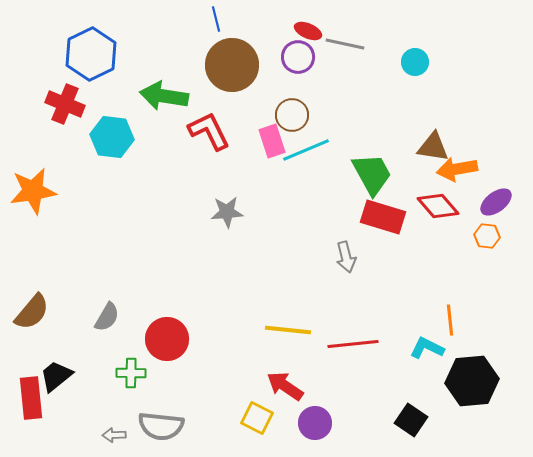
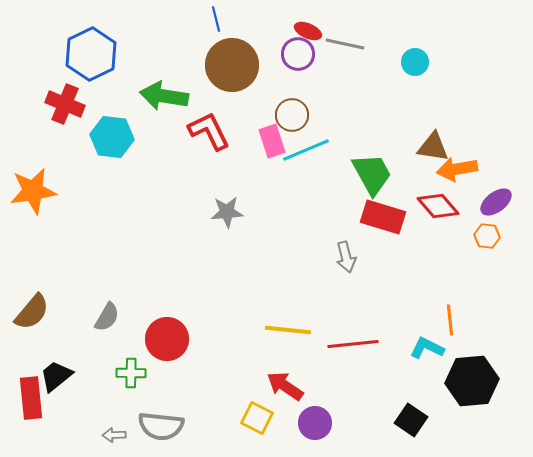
purple circle at (298, 57): moved 3 px up
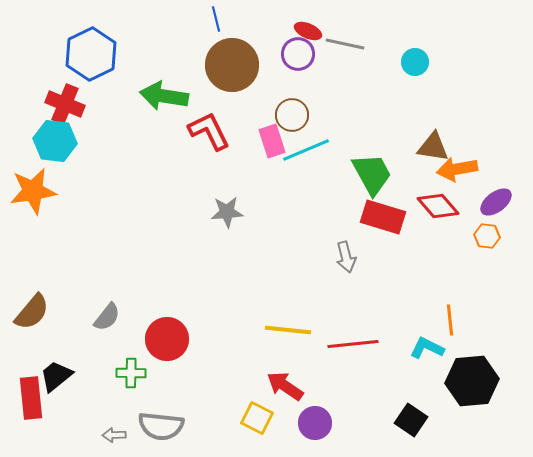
cyan hexagon at (112, 137): moved 57 px left, 4 px down
gray semicircle at (107, 317): rotated 8 degrees clockwise
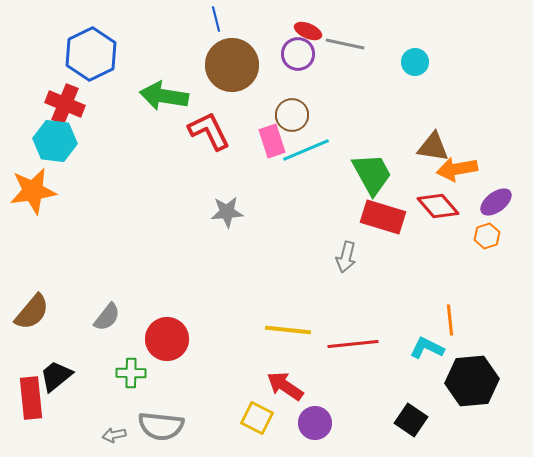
orange hexagon at (487, 236): rotated 25 degrees counterclockwise
gray arrow at (346, 257): rotated 28 degrees clockwise
gray arrow at (114, 435): rotated 10 degrees counterclockwise
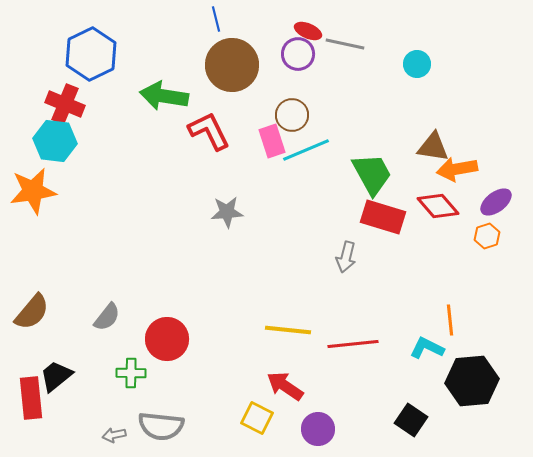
cyan circle at (415, 62): moved 2 px right, 2 px down
purple circle at (315, 423): moved 3 px right, 6 px down
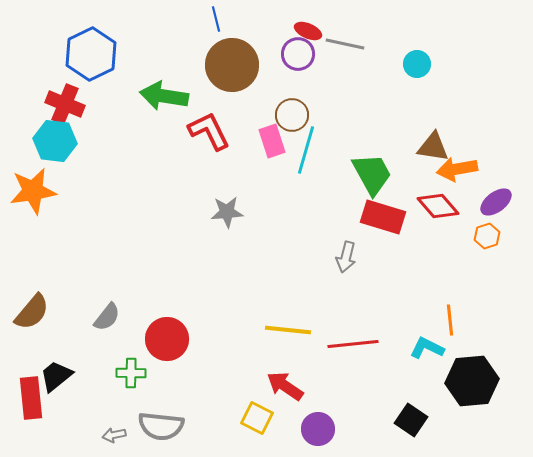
cyan line at (306, 150): rotated 51 degrees counterclockwise
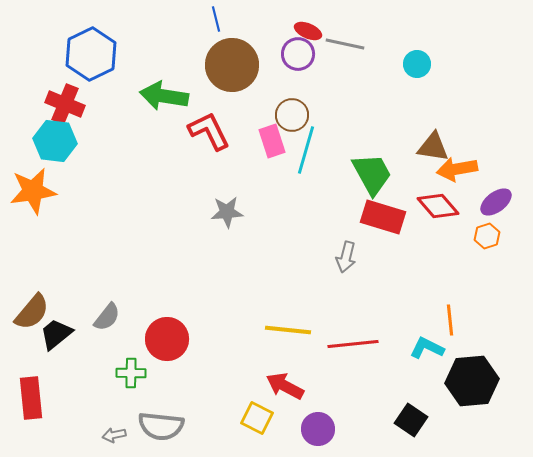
black trapezoid at (56, 376): moved 42 px up
red arrow at (285, 386): rotated 6 degrees counterclockwise
